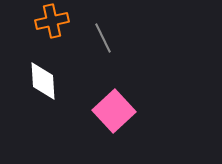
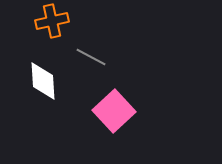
gray line: moved 12 px left, 19 px down; rotated 36 degrees counterclockwise
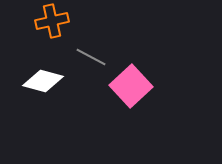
white diamond: rotated 72 degrees counterclockwise
pink square: moved 17 px right, 25 px up
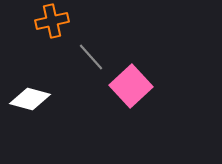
gray line: rotated 20 degrees clockwise
white diamond: moved 13 px left, 18 px down
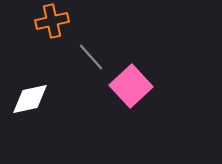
white diamond: rotated 27 degrees counterclockwise
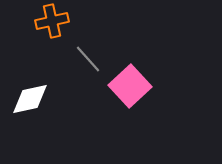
gray line: moved 3 px left, 2 px down
pink square: moved 1 px left
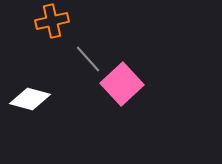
pink square: moved 8 px left, 2 px up
white diamond: rotated 27 degrees clockwise
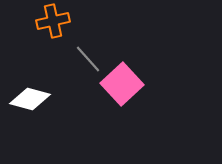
orange cross: moved 1 px right
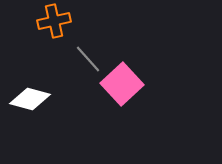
orange cross: moved 1 px right
